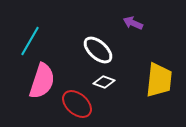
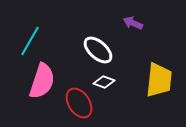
red ellipse: moved 2 px right, 1 px up; rotated 16 degrees clockwise
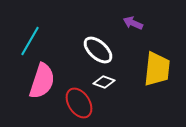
yellow trapezoid: moved 2 px left, 11 px up
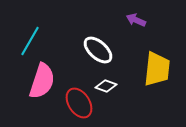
purple arrow: moved 3 px right, 3 px up
white diamond: moved 2 px right, 4 px down
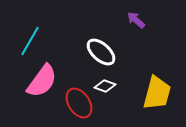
purple arrow: rotated 18 degrees clockwise
white ellipse: moved 3 px right, 2 px down
yellow trapezoid: moved 24 px down; rotated 9 degrees clockwise
pink semicircle: rotated 18 degrees clockwise
white diamond: moved 1 px left
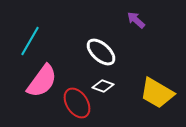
white diamond: moved 2 px left
yellow trapezoid: rotated 105 degrees clockwise
red ellipse: moved 2 px left
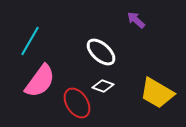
pink semicircle: moved 2 px left
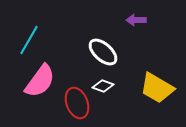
purple arrow: rotated 42 degrees counterclockwise
cyan line: moved 1 px left, 1 px up
white ellipse: moved 2 px right
yellow trapezoid: moved 5 px up
red ellipse: rotated 12 degrees clockwise
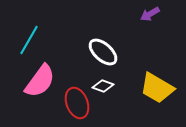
purple arrow: moved 14 px right, 6 px up; rotated 30 degrees counterclockwise
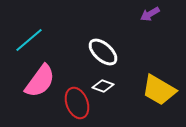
cyan line: rotated 20 degrees clockwise
yellow trapezoid: moved 2 px right, 2 px down
